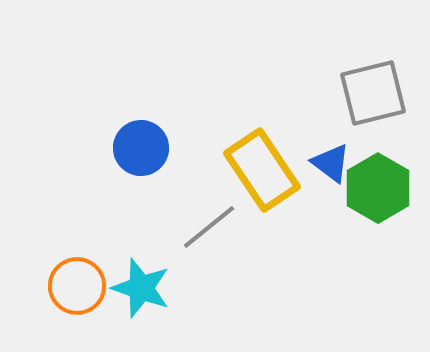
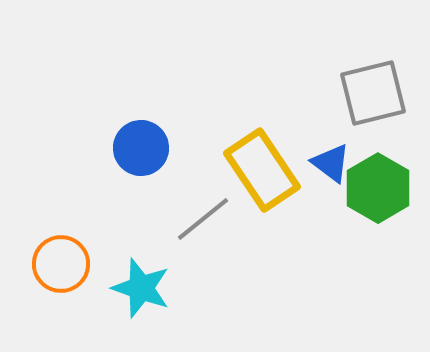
gray line: moved 6 px left, 8 px up
orange circle: moved 16 px left, 22 px up
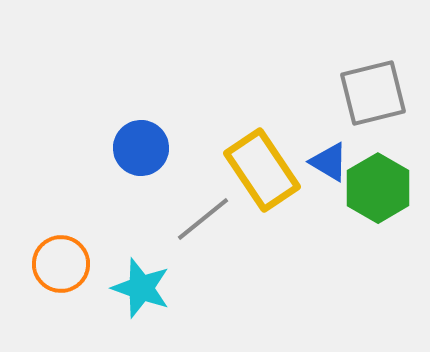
blue triangle: moved 2 px left, 1 px up; rotated 6 degrees counterclockwise
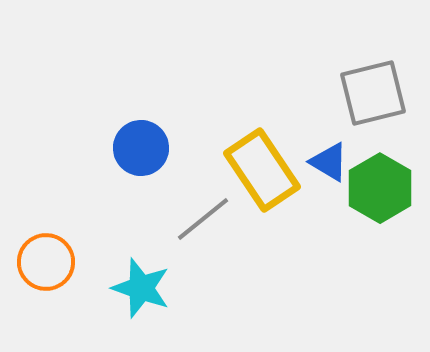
green hexagon: moved 2 px right
orange circle: moved 15 px left, 2 px up
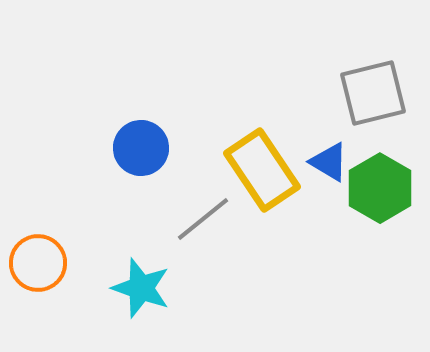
orange circle: moved 8 px left, 1 px down
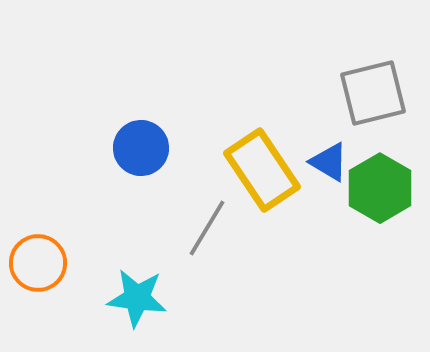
gray line: moved 4 px right, 9 px down; rotated 20 degrees counterclockwise
cyan star: moved 4 px left, 10 px down; rotated 12 degrees counterclockwise
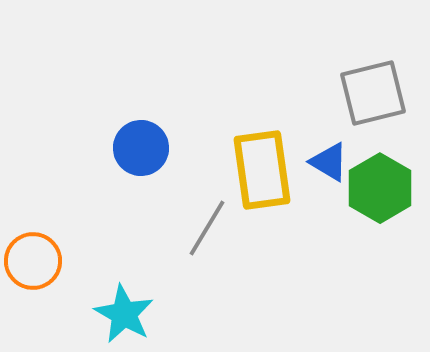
yellow rectangle: rotated 26 degrees clockwise
orange circle: moved 5 px left, 2 px up
cyan star: moved 13 px left, 16 px down; rotated 22 degrees clockwise
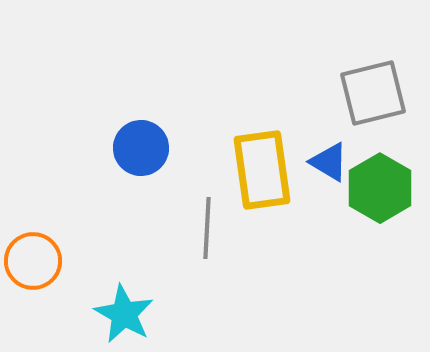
gray line: rotated 28 degrees counterclockwise
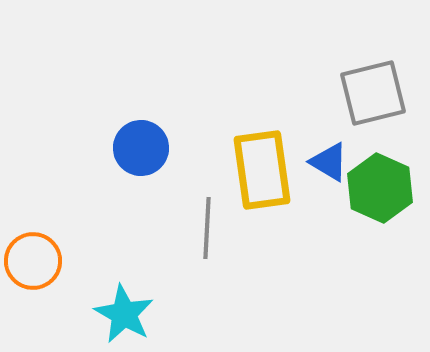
green hexagon: rotated 6 degrees counterclockwise
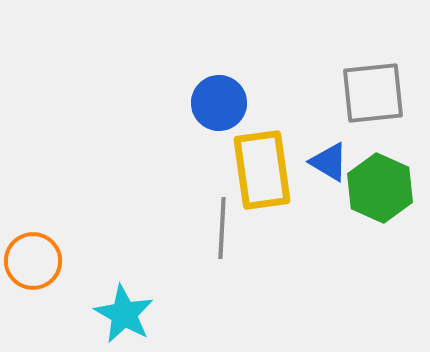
gray square: rotated 8 degrees clockwise
blue circle: moved 78 px right, 45 px up
gray line: moved 15 px right
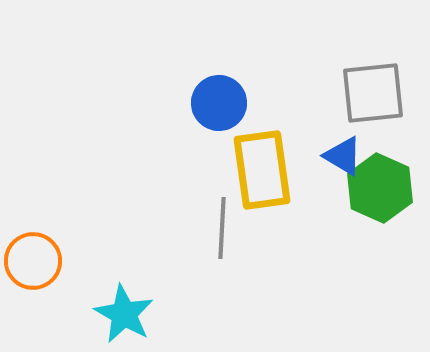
blue triangle: moved 14 px right, 6 px up
